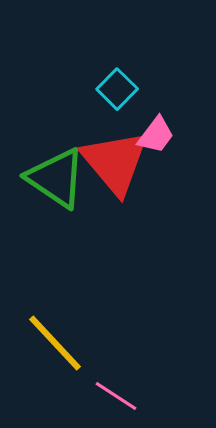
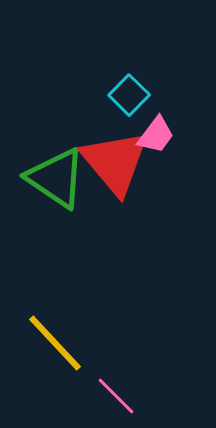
cyan square: moved 12 px right, 6 px down
pink line: rotated 12 degrees clockwise
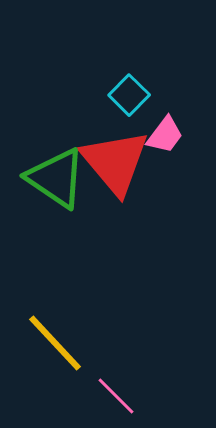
pink trapezoid: moved 9 px right
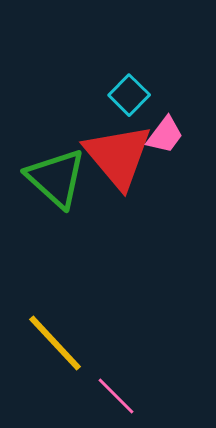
red triangle: moved 3 px right, 6 px up
green triangle: rotated 8 degrees clockwise
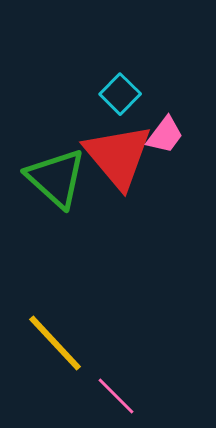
cyan square: moved 9 px left, 1 px up
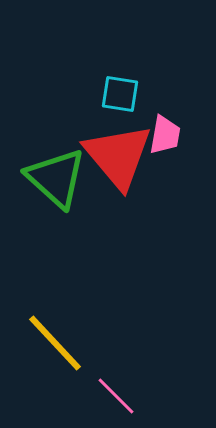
cyan square: rotated 36 degrees counterclockwise
pink trapezoid: rotated 27 degrees counterclockwise
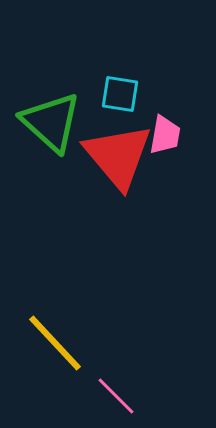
green triangle: moved 5 px left, 56 px up
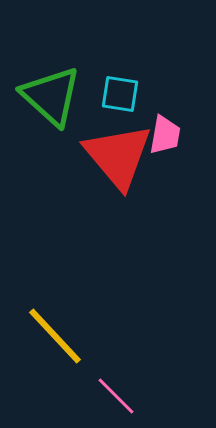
green triangle: moved 26 px up
yellow line: moved 7 px up
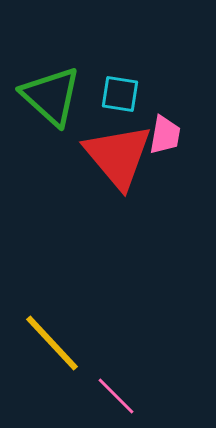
yellow line: moved 3 px left, 7 px down
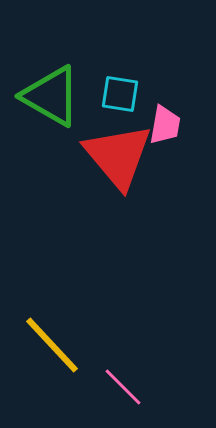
green triangle: rotated 12 degrees counterclockwise
pink trapezoid: moved 10 px up
yellow line: moved 2 px down
pink line: moved 7 px right, 9 px up
